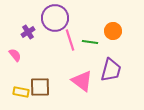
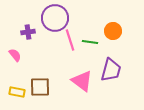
purple cross: rotated 24 degrees clockwise
yellow rectangle: moved 4 px left
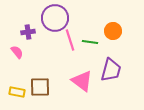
pink semicircle: moved 2 px right, 3 px up
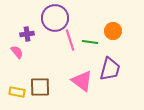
purple cross: moved 1 px left, 2 px down
purple trapezoid: moved 1 px left, 1 px up
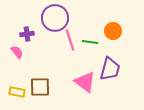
pink triangle: moved 3 px right, 1 px down
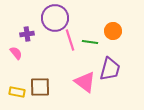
pink semicircle: moved 1 px left, 1 px down
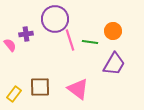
purple circle: moved 1 px down
purple cross: moved 1 px left
pink semicircle: moved 6 px left, 8 px up
purple trapezoid: moved 4 px right, 5 px up; rotated 15 degrees clockwise
pink triangle: moved 7 px left, 7 px down
yellow rectangle: moved 3 px left, 2 px down; rotated 63 degrees counterclockwise
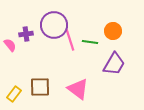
purple circle: moved 1 px left, 6 px down
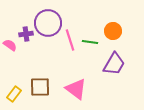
purple circle: moved 6 px left, 2 px up
pink semicircle: rotated 16 degrees counterclockwise
pink triangle: moved 2 px left
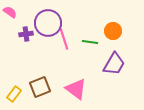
pink line: moved 6 px left, 1 px up
pink semicircle: moved 33 px up
brown square: rotated 20 degrees counterclockwise
